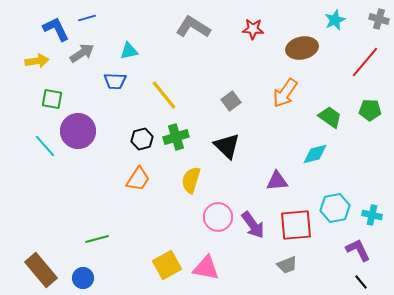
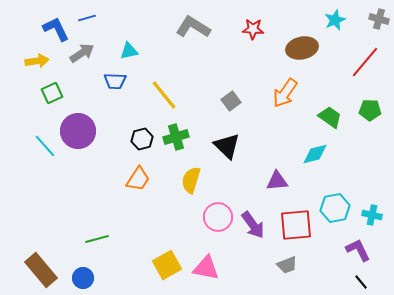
green square: moved 6 px up; rotated 35 degrees counterclockwise
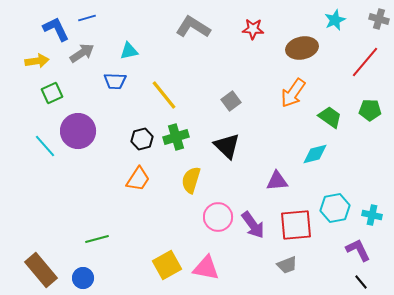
orange arrow: moved 8 px right
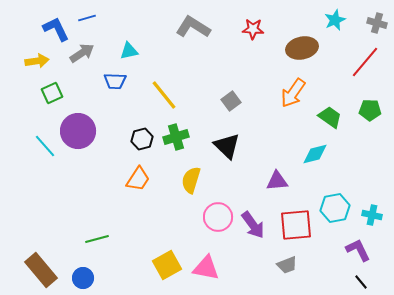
gray cross: moved 2 px left, 4 px down
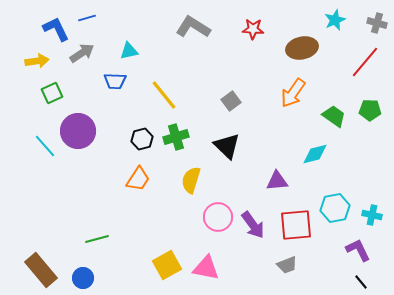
green trapezoid: moved 4 px right, 1 px up
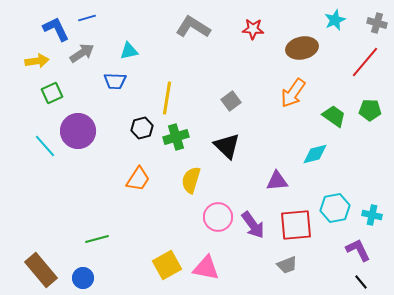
yellow line: moved 3 px right, 3 px down; rotated 48 degrees clockwise
black hexagon: moved 11 px up
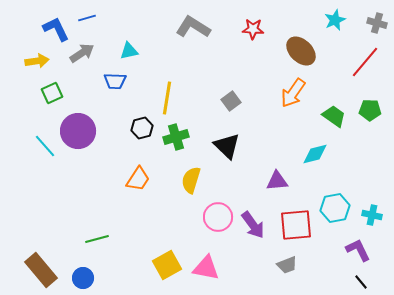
brown ellipse: moved 1 px left, 3 px down; rotated 56 degrees clockwise
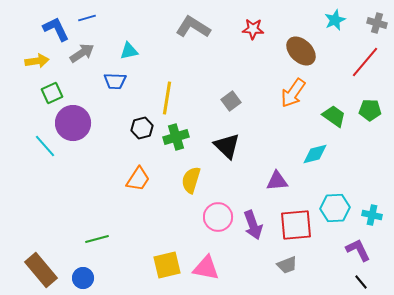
purple circle: moved 5 px left, 8 px up
cyan hexagon: rotated 8 degrees clockwise
purple arrow: rotated 16 degrees clockwise
yellow square: rotated 16 degrees clockwise
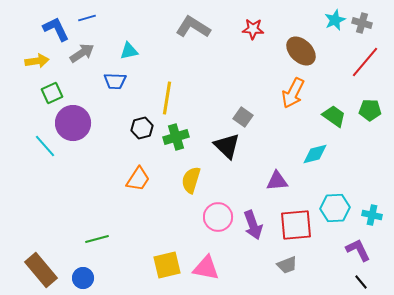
gray cross: moved 15 px left
orange arrow: rotated 8 degrees counterclockwise
gray square: moved 12 px right, 16 px down; rotated 18 degrees counterclockwise
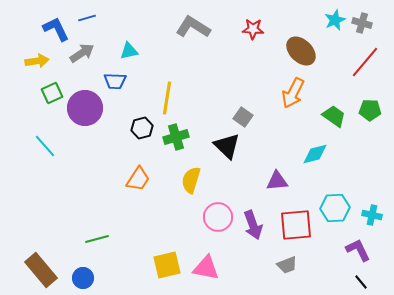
purple circle: moved 12 px right, 15 px up
